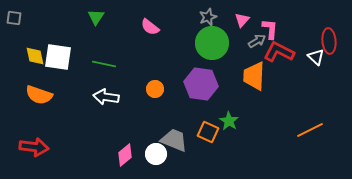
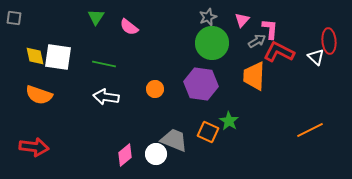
pink semicircle: moved 21 px left
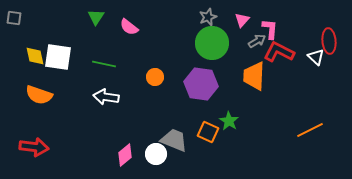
orange circle: moved 12 px up
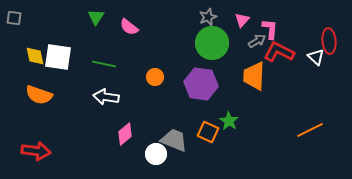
red arrow: moved 2 px right, 4 px down
pink diamond: moved 21 px up
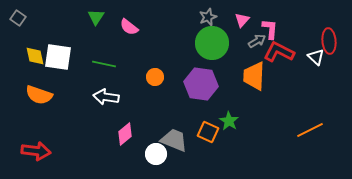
gray square: moved 4 px right; rotated 28 degrees clockwise
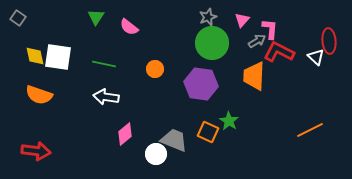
orange circle: moved 8 px up
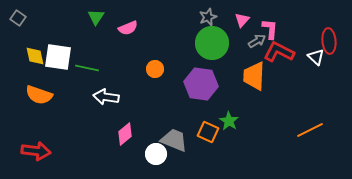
pink semicircle: moved 1 px left, 1 px down; rotated 60 degrees counterclockwise
green line: moved 17 px left, 4 px down
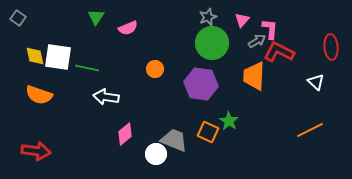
red ellipse: moved 2 px right, 6 px down
white triangle: moved 25 px down
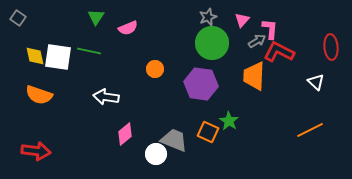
green line: moved 2 px right, 17 px up
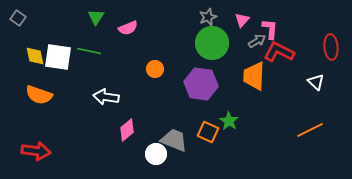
pink diamond: moved 2 px right, 4 px up
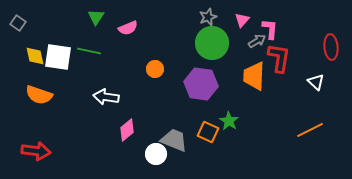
gray square: moved 5 px down
red L-shape: moved 6 px down; rotated 72 degrees clockwise
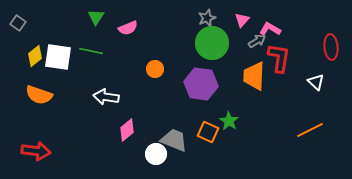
gray star: moved 1 px left, 1 px down
pink L-shape: rotated 65 degrees counterclockwise
green line: moved 2 px right
yellow diamond: rotated 65 degrees clockwise
